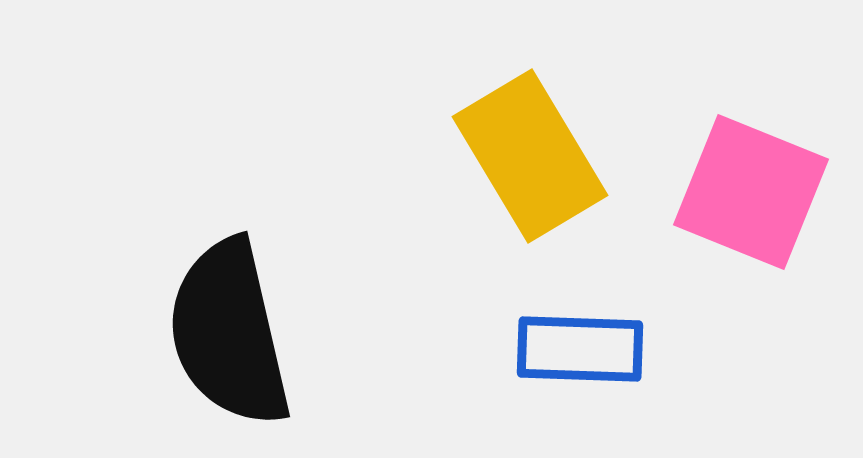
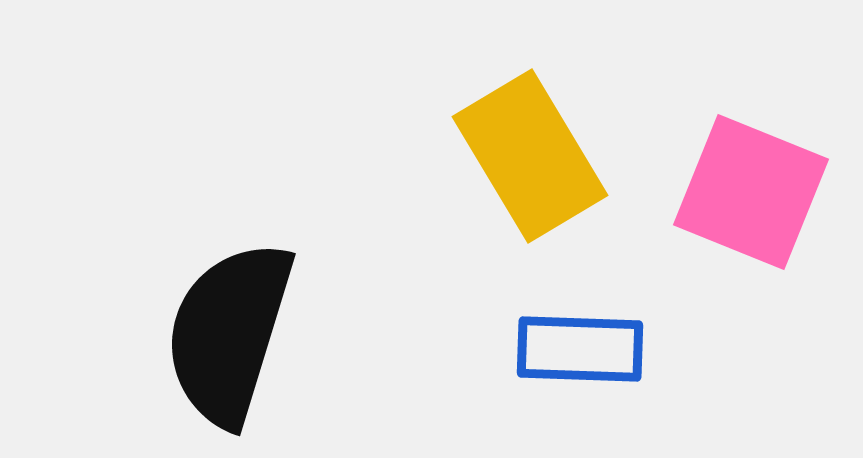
black semicircle: rotated 30 degrees clockwise
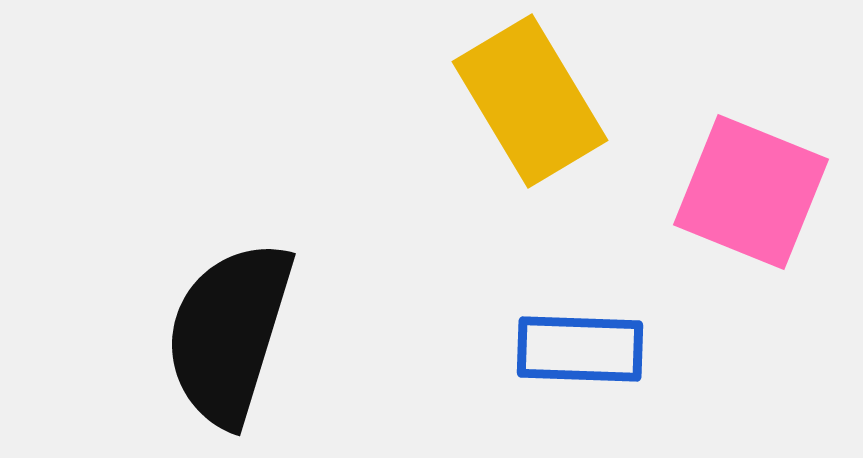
yellow rectangle: moved 55 px up
